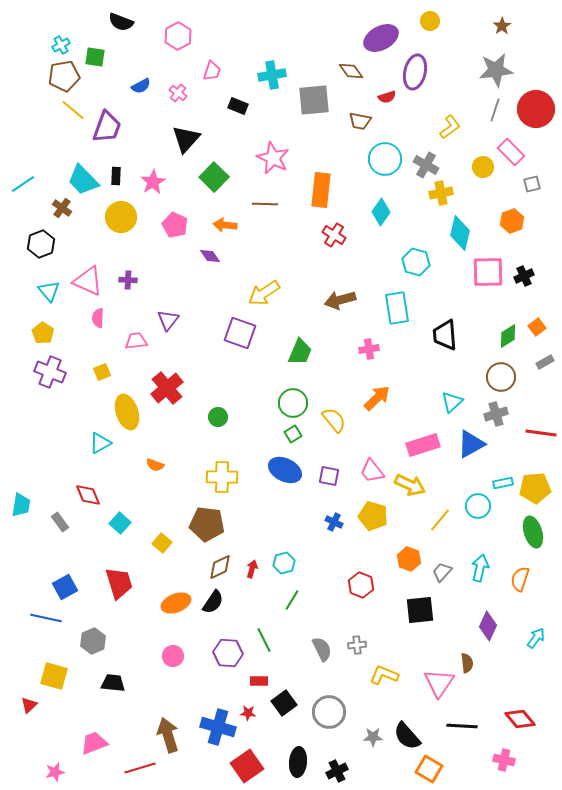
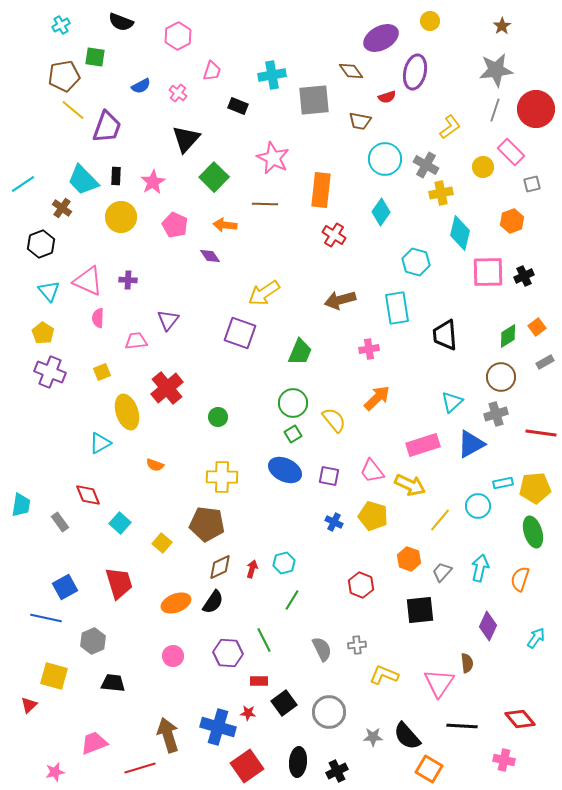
cyan cross at (61, 45): moved 20 px up
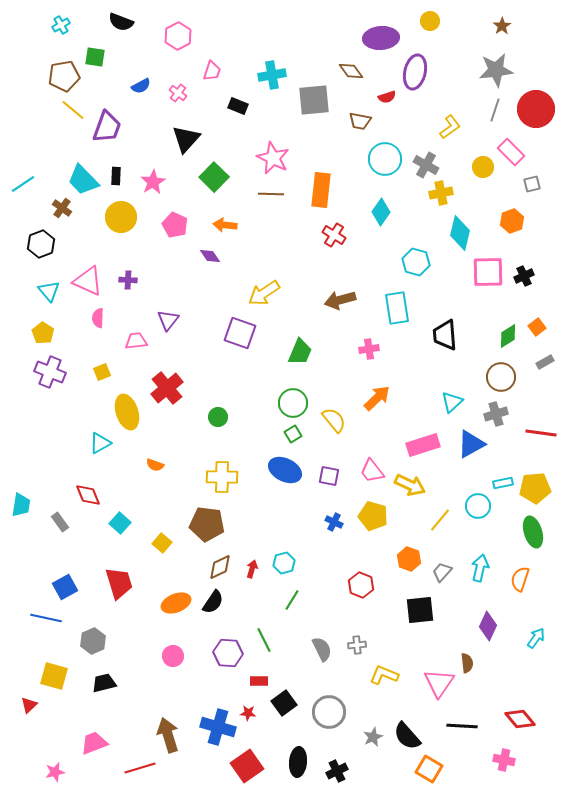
purple ellipse at (381, 38): rotated 24 degrees clockwise
brown line at (265, 204): moved 6 px right, 10 px up
black trapezoid at (113, 683): moved 9 px left; rotated 20 degrees counterclockwise
gray star at (373, 737): rotated 24 degrees counterclockwise
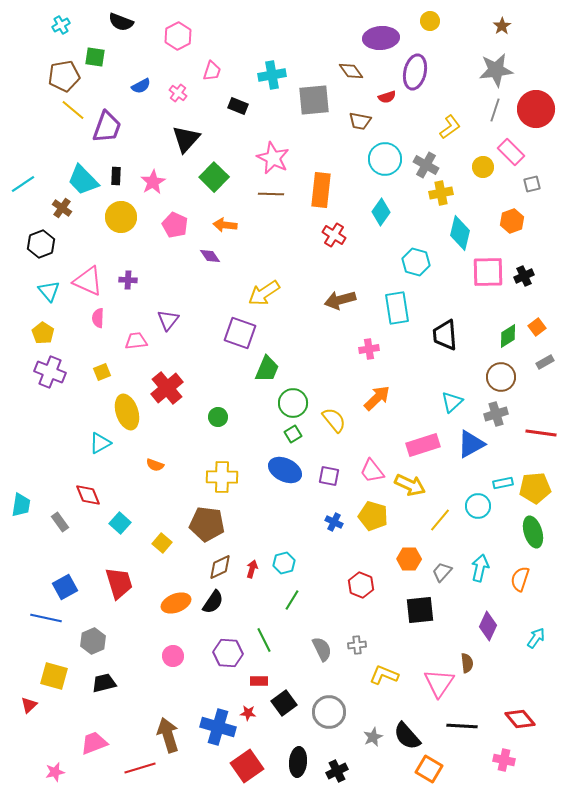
green trapezoid at (300, 352): moved 33 px left, 17 px down
orange hexagon at (409, 559): rotated 20 degrees counterclockwise
